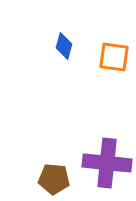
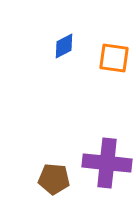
blue diamond: rotated 48 degrees clockwise
orange square: moved 1 px down
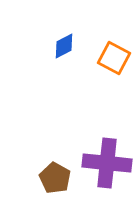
orange square: rotated 20 degrees clockwise
brown pentagon: moved 1 px right, 1 px up; rotated 24 degrees clockwise
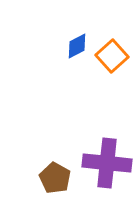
blue diamond: moved 13 px right
orange square: moved 2 px left, 2 px up; rotated 20 degrees clockwise
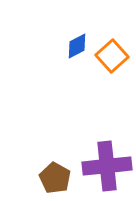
purple cross: moved 3 px down; rotated 12 degrees counterclockwise
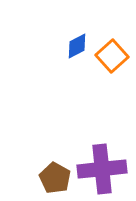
purple cross: moved 5 px left, 3 px down
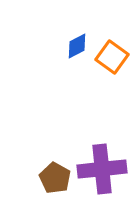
orange square: moved 1 px down; rotated 12 degrees counterclockwise
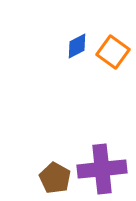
orange square: moved 1 px right, 5 px up
